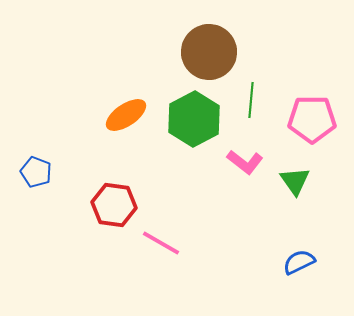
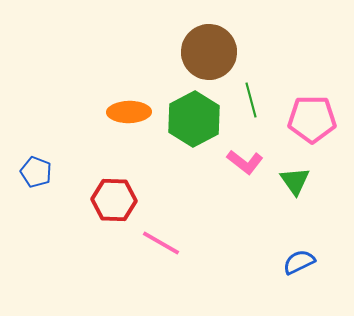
green line: rotated 20 degrees counterclockwise
orange ellipse: moved 3 px right, 3 px up; rotated 33 degrees clockwise
red hexagon: moved 5 px up; rotated 6 degrees counterclockwise
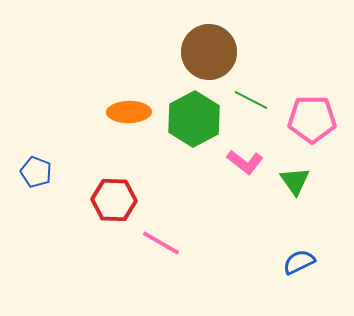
green line: rotated 48 degrees counterclockwise
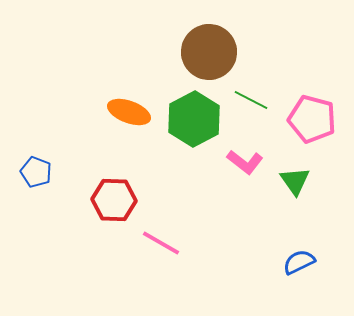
orange ellipse: rotated 21 degrees clockwise
pink pentagon: rotated 15 degrees clockwise
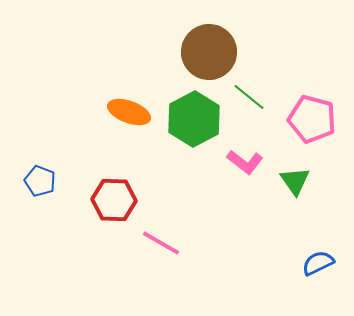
green line: moved 2 px left, 3 px up; rotated 12 degrees clockwise
blue pentagon: moved 4 px right, 9 px down
blue semicircle: moved 19 px right, 1 px down
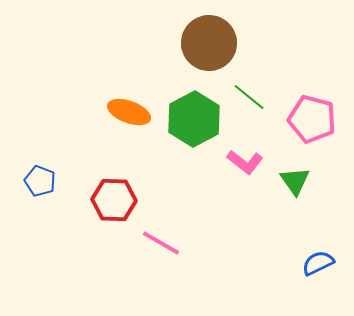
brown circle: moved 9 px up
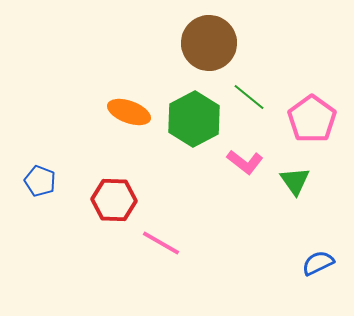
pink pentagon: rotated 21 degrees clockwise
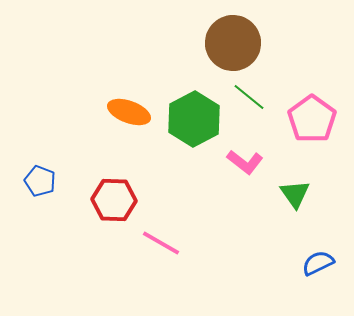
brown circle: moved 24 px right
green triangle: moved 13 px down
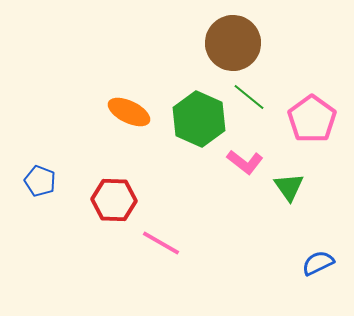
orange ellipse: rotated 6 degrees clockwise
green hexagon: moved 5 px right; rotated 8 degrees counterclockwise
green triangle: moved 6 px left, 7 px up
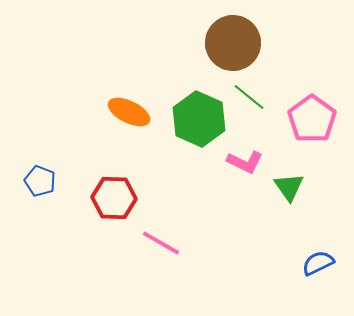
pink L-shape: rotated 12 degrees counterclockwise
red hexagon: moved 2 px up
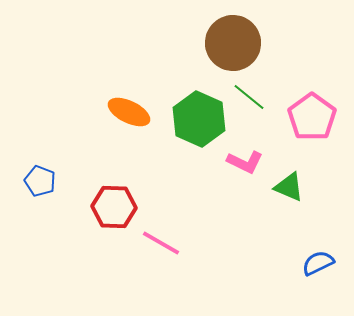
pink pentagon: moved 2 px up
green triangle: rotated 32 degrees counterclockwise
red hexagon: moved 9 px down
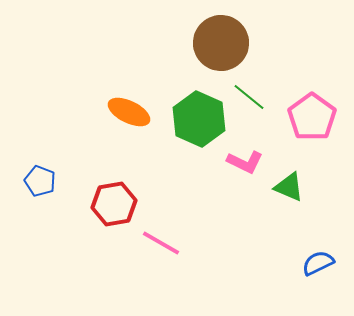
brown circle: moved 12 px left
red hexagon: moved 3 px up; rotated 12 degrees counterclockwise
